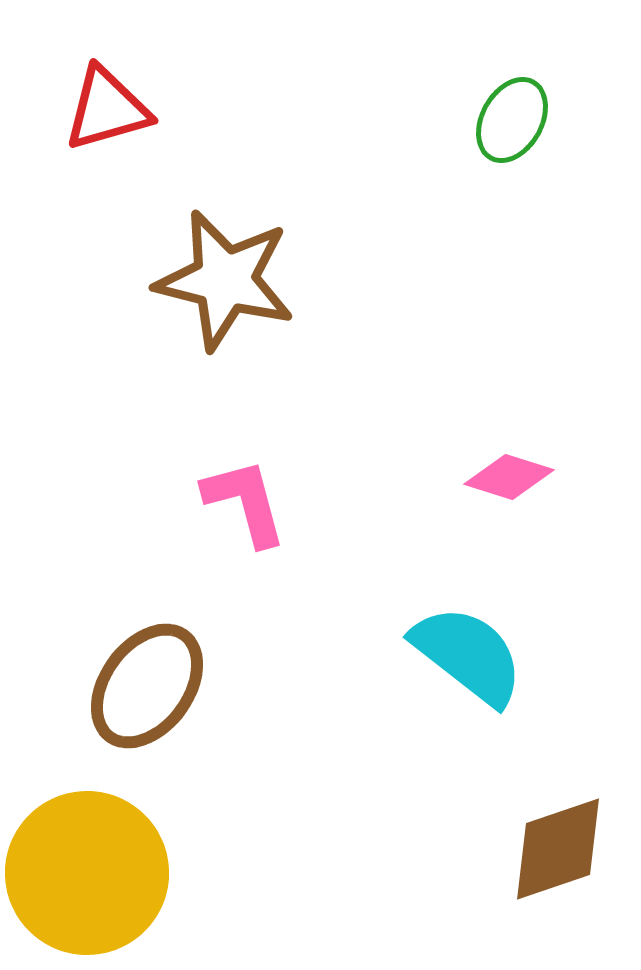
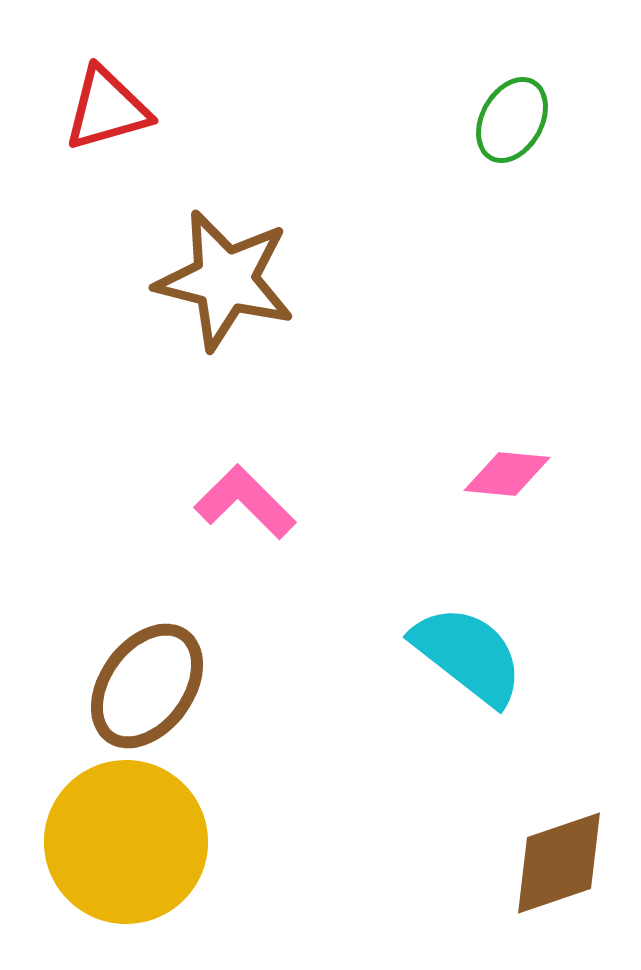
pink diamond: moved 2 px left, 3 px up; rotated 12 degrees counterclockwise
pink L-shape: rotated 30 degrees counterclockwise
brown diamond: moved 1 px right, 14 px down
yellow circle: moved 39 px right, 31 px up
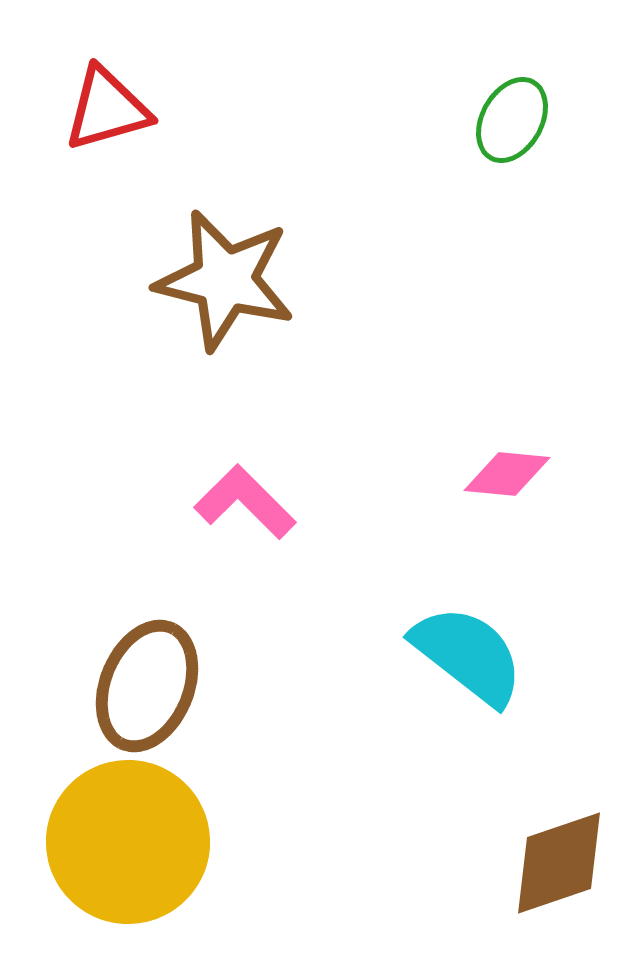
brown ellipse: rotated 14 degrees counterclockwise
yellow circle: moved 2 px right
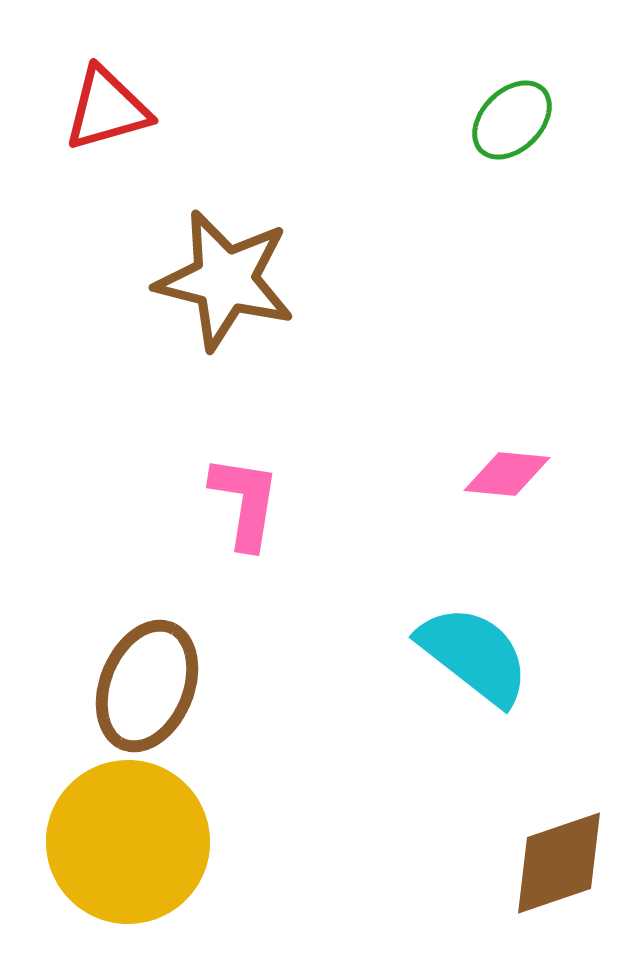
green ellipse: rotated 16 degrees clockwise
pink L-shape: rotated 54 degrees clockwise
cyan semicircle: moved 6 px right
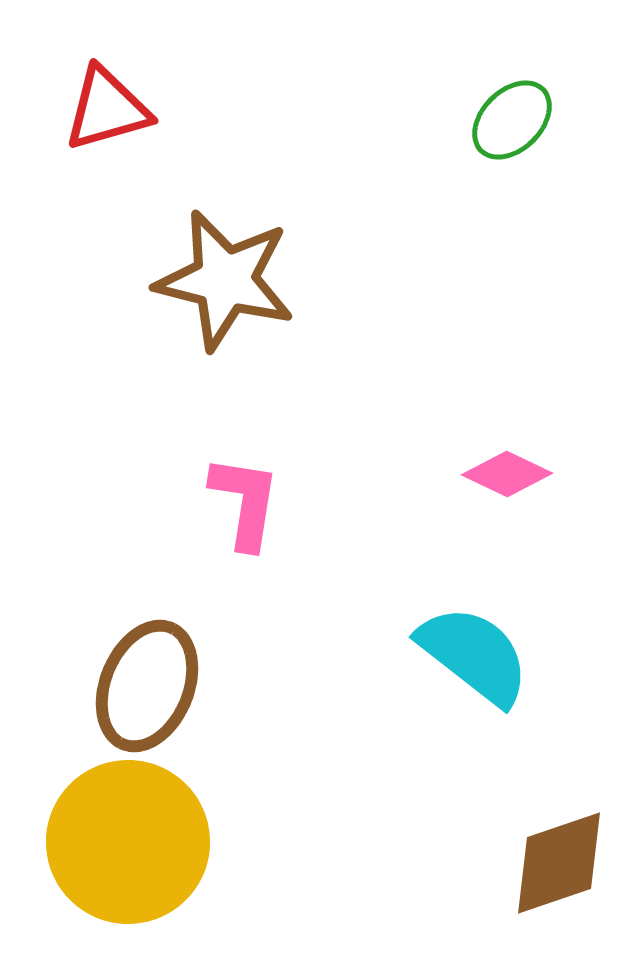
pink diamond: rotated 20 degrees clockwise
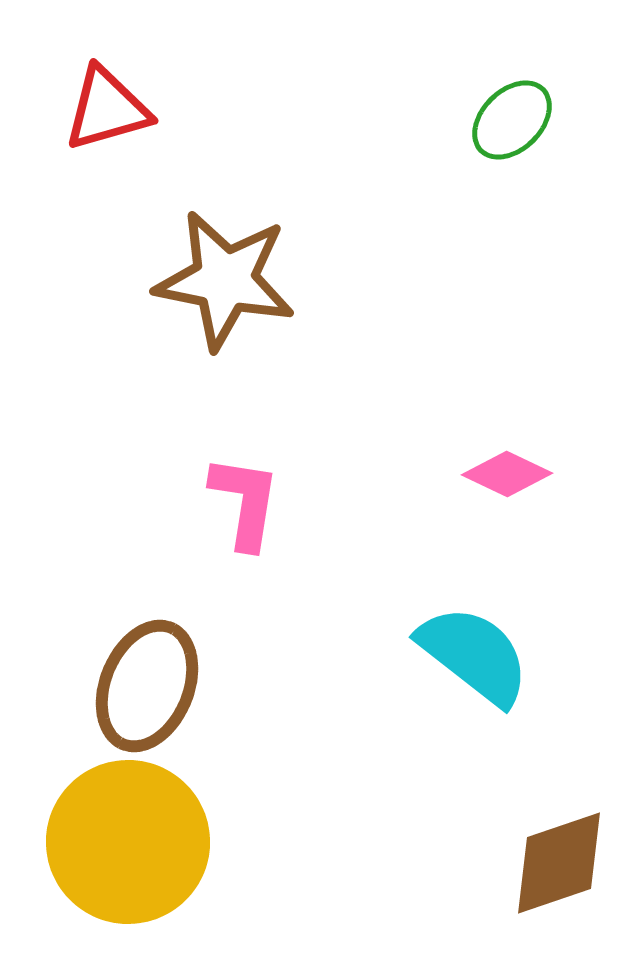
brown star: rotated 3 degrees counterclockwise
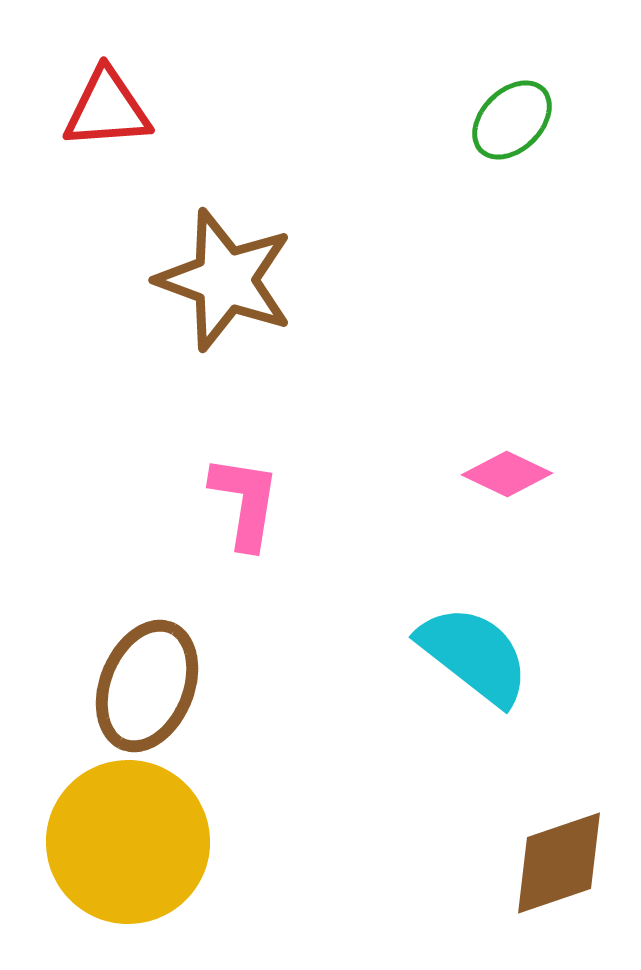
red triangle: rotated 12 degrees clockwise
brown star: rotated 9 degrees clockwise
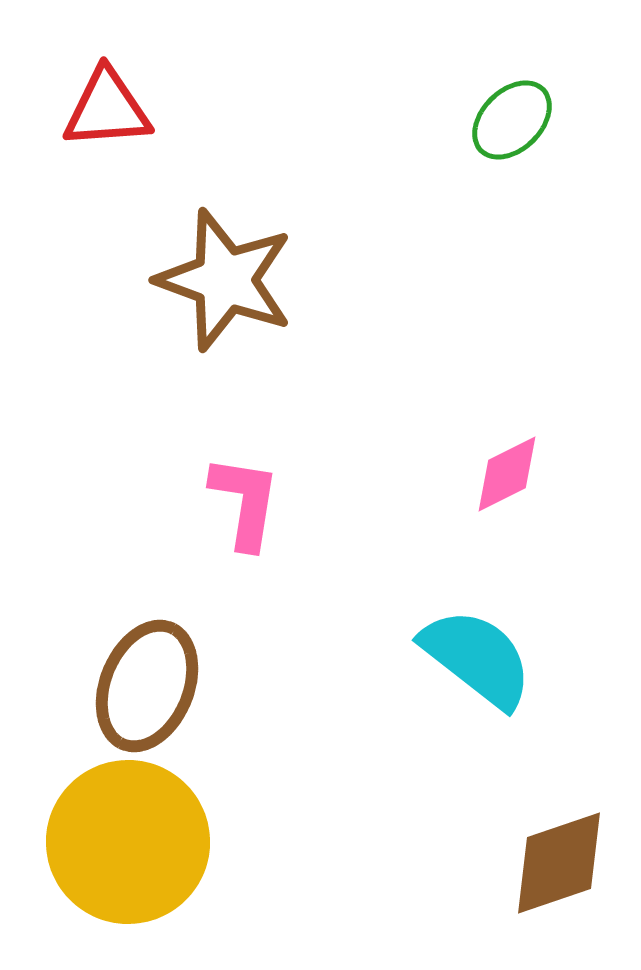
pink diamond: rotated 52 degrees counterclockwise
cyan semicircle: moved 3 px right, 3 px down
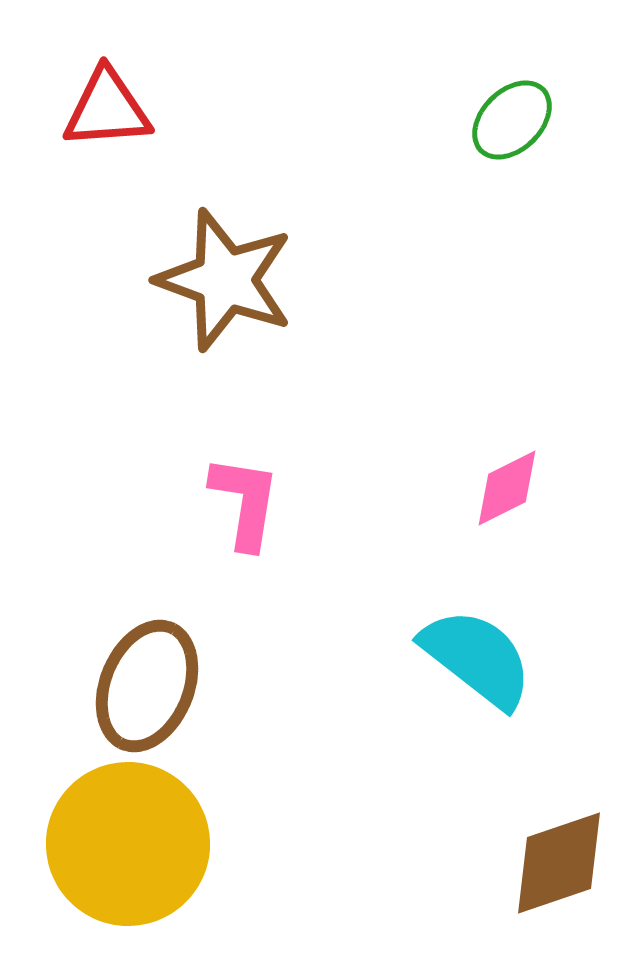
pink diamond: moved 14 px down
yellow circle: moved 2 px down
